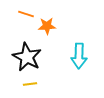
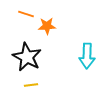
cyan arrow: moved 8 px right
yellow line: moved 1 px right, 1 px down
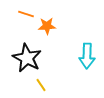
black star: moved 1 px down
yellow line: moved 10 px right; rotated 64 degrees clockwise
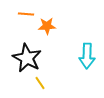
orange line: rotated 14 degrees counterclockwise
yellow line: moved 1 px left, 2 px up
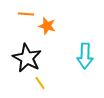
orange star: rotated 18 degrees clockwise
cyan arrow: moved 2 px left
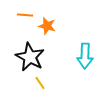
orange line: moved 1 px left, 1 px down
black star: moved 3 px right, 1 px up
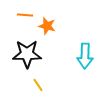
black star: moved 3 px left, 3 px up; rotated 28 degrees counterclockwise
yellow line: moved 2 px left, 2 px down
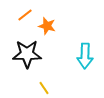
orange line: rotated 42 degrees counterclockwise
yellow line: moved 6 px right, 3 px down
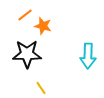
orange star: moved 4 px left
cyan arrow: moved 3 px right
yellow line: moved 3 px left
